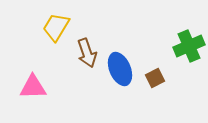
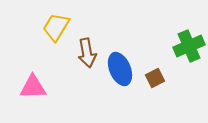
brown arrow: rotated 8 degrees clockwise
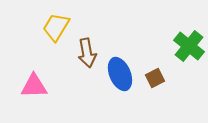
green cross: rotated 28 degrees counterclockwise
blue ellipse: moved 5 px down
pink triangle: moved 1 px right, 1 px up
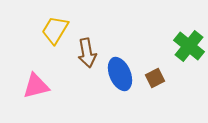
yellow trapezoid: moved 1 px left, 3 px down
pink triangle: moved 2 px right; rotated 12 degrees counterclockwise
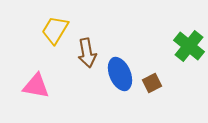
brown square: moved 3 px left, 5 px down
pink triangle: rotated 24 degrees clockwise
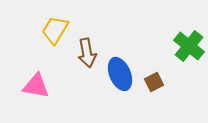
brown square: moved 2 px right, 1 px up
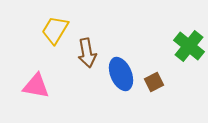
blue ellipse: moved 1 px right
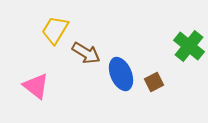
brown arrow: moved 1 px left; rotated 48 degrees counterclockwise
pink triangle: rotated 28 degrees clockwise
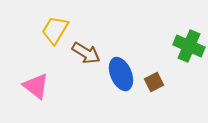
green cross: rotated 16 degrees counterclockwise
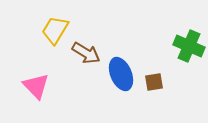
brown square: rotated 18 degrees clockwise
pink triangle: rotated 8 degrees clockwise
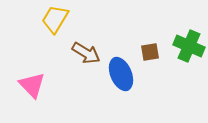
yellow trapezoid: moved 11 px up
brown square: moved 4 px left, 30 px up
pink triangle: moved 4 px left, 1 px up
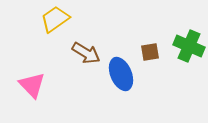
yellow trapezoid: rotated 24 degrees clockwise
